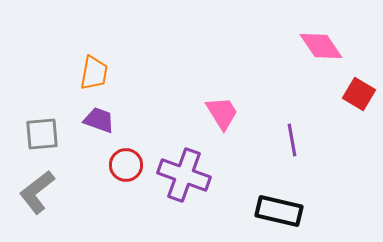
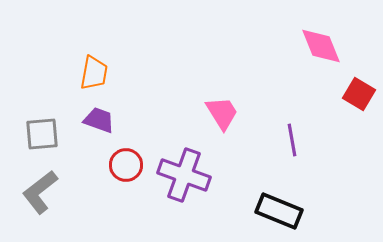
pink diamond: rotated 12 degrees clockwise
gray L-shape: moved 3 px right
black rectangle: rotated 9 degrees clockwise
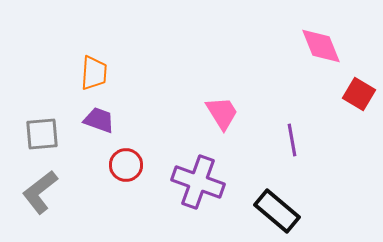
orange trapezoid: rotated 6 degrees counterclockwise
purple cross: moved 14 px right, 7 px down
black rectangle: moved 2 px left; rotated 18 degrees clockwise
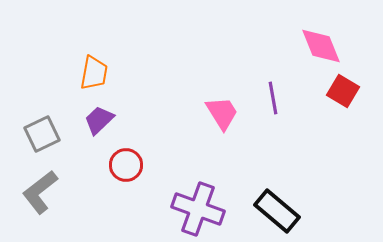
orange trapezoid: rotated 6 degrees clockwise
red square: moved 16 px left, 3 px up
purple trapezoid: rotated 64 degrees counterclockwise
gray square: rotated 21 degrees counterclockwise
purple line: moved 19 px left, 42 px up
purple cross: moved 27 px down
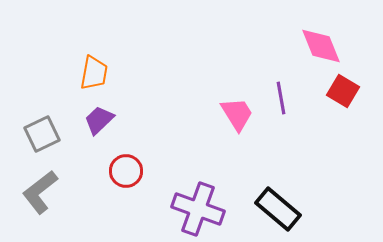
purple line: moved 8 px right
pink trapezoid: moved 15 px right, 1 px down
red circle: moved 6 px down
black rectangle: moved 1 px right, 2 px up
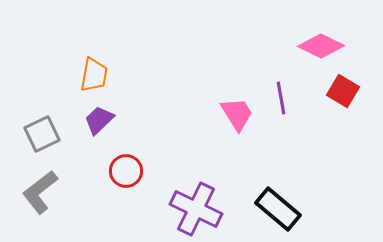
pink diamond: rotated 42 degrees counterclockwise
orange trapezoid: moved 2 px down
purple cross: moved 2 px left; rotated 6 degrees clockwise
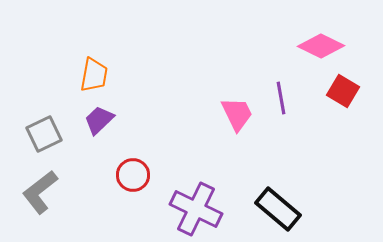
pink trapezoid: rotated 6 degrees clockwise
gray square: moved 2 px right
red circle: moved 7 px right, 4 px down
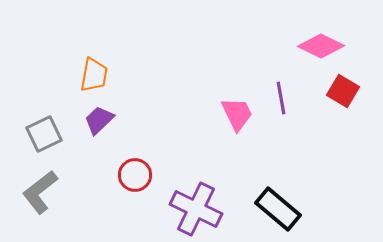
red circle: moved 2 px right
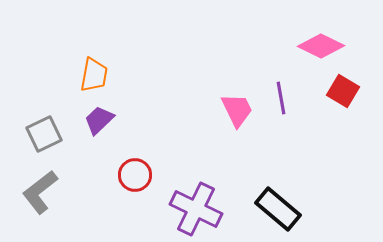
pink trapezoid: moved 4 px up
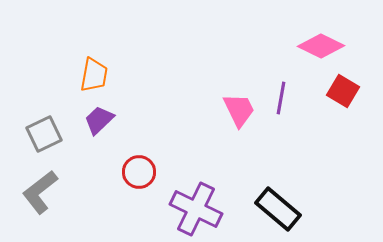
purple line: rotated 20 degrees clockwise
pink trapezoid: moved 2 px right
red circle: moved 4 px right, 3 px up
